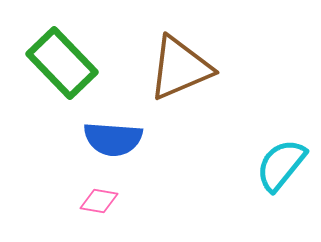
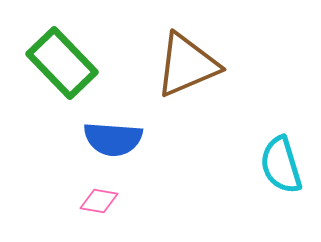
brown triangle: moved 7 px right, 3 px up
cyan semicircle: rotated 56 degrees counterclockwise
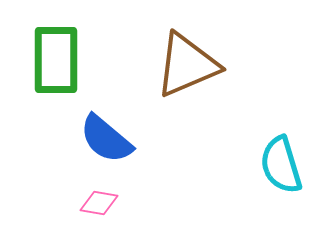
green rectangle: moved 6 px left, 3 px up; rotated 44 degrees clockwise
blue semicircle: moved 7 px left; rotated 36 degrees clockwise
pink diamond: moved 2 px down
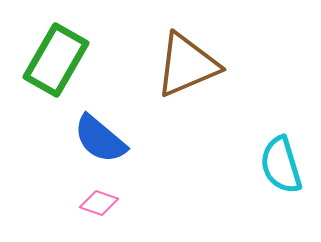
green rectangle: rotated 30 degrees clockwise
blue semicircle: moved 6 px left
pink diamond: rotated 9 degrees clockwise
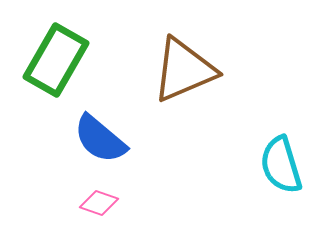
brown triangle: moved 3 px left, 5 px down
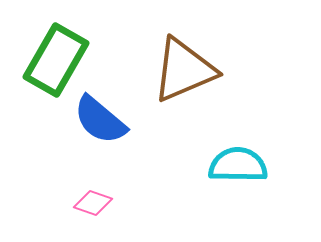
blue semicircle: moved 19 px up
cyan semicircle: moved 43 px left; rotated 108 degrees clockwise
pink diamond: moved 6 px left
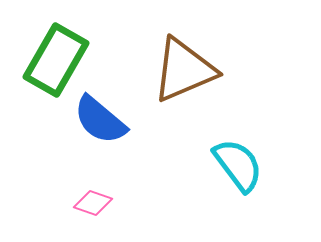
cyan semicircle: rotated 52 degrees clockwise
